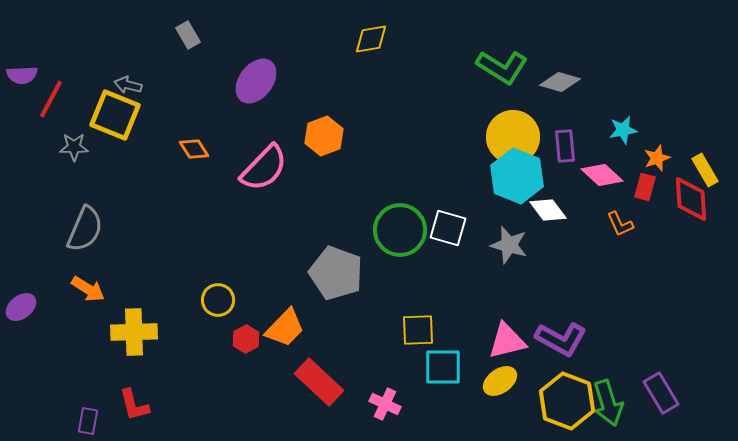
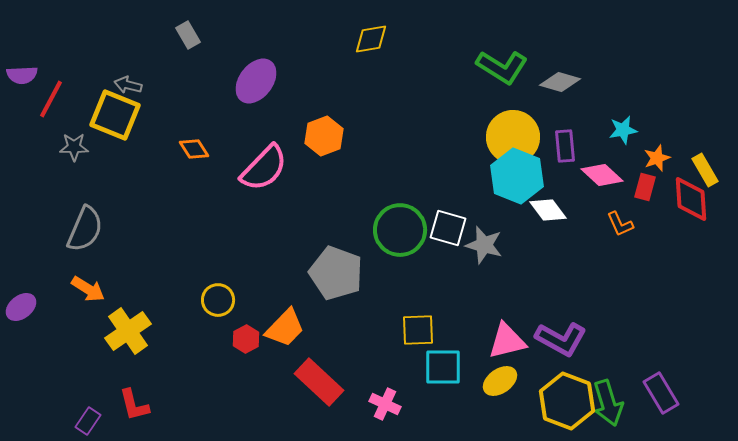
gray star at (509, 245): moved 25 px left
yellow cross at (134, 332): moved 6 px left, 1 px up; rotated 33 degrees counterclockwise
purple rectangle at (88, 421): rotated 24 degrees clockwise
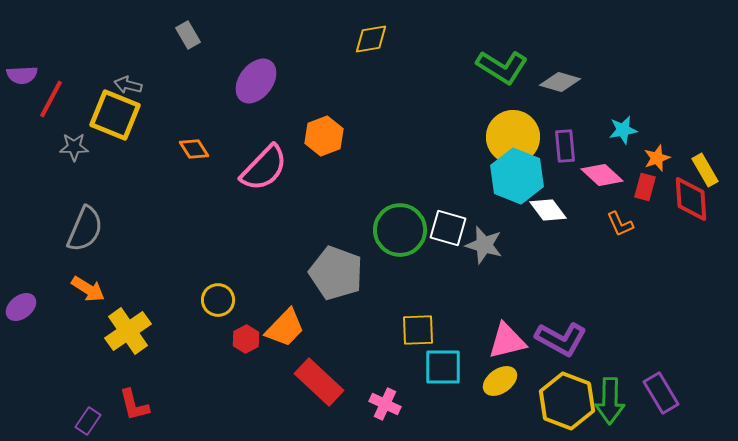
green arrow at (608, 403): moved 2 px right, 2 px up; rotated 18 degrees clockwise
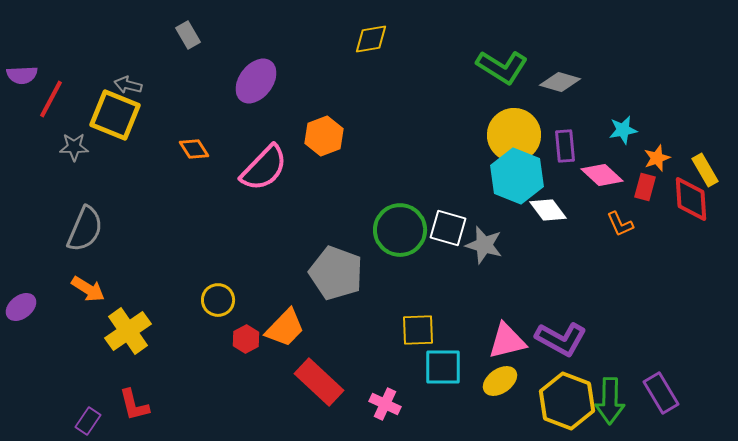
yellow circle at (513, 137): moved 1 px right, 2 px up
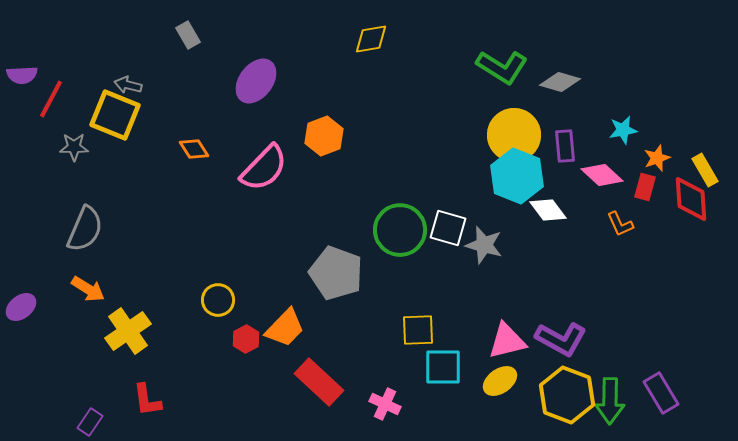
yellow hexagon at (567, 401): moved 6 px up
red L-shape at (134, 405): moved 13 px right, 5 px up; rotated 6 degrees clockwise
purple rectangle at (88, 421): moved 2 px right, 1 px down
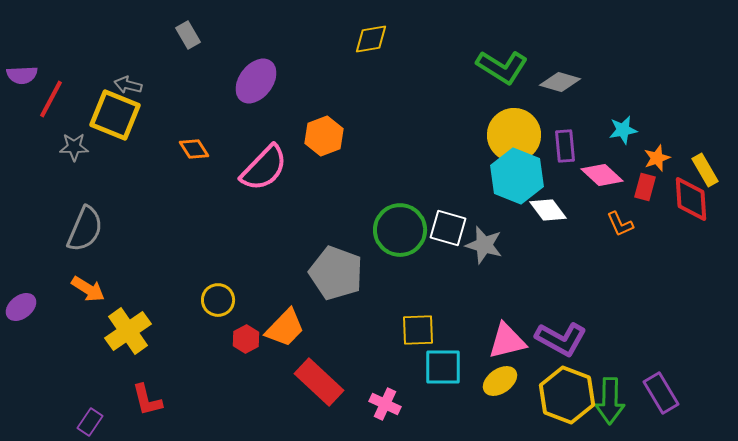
red L-shape at (147, 400): rotated 6 degrees counterclockwise
